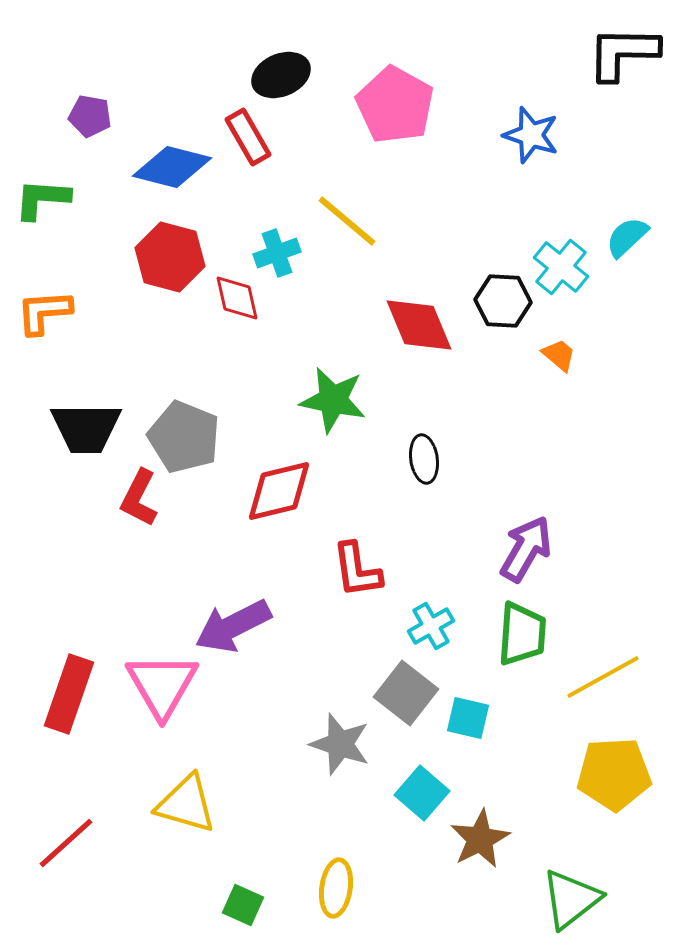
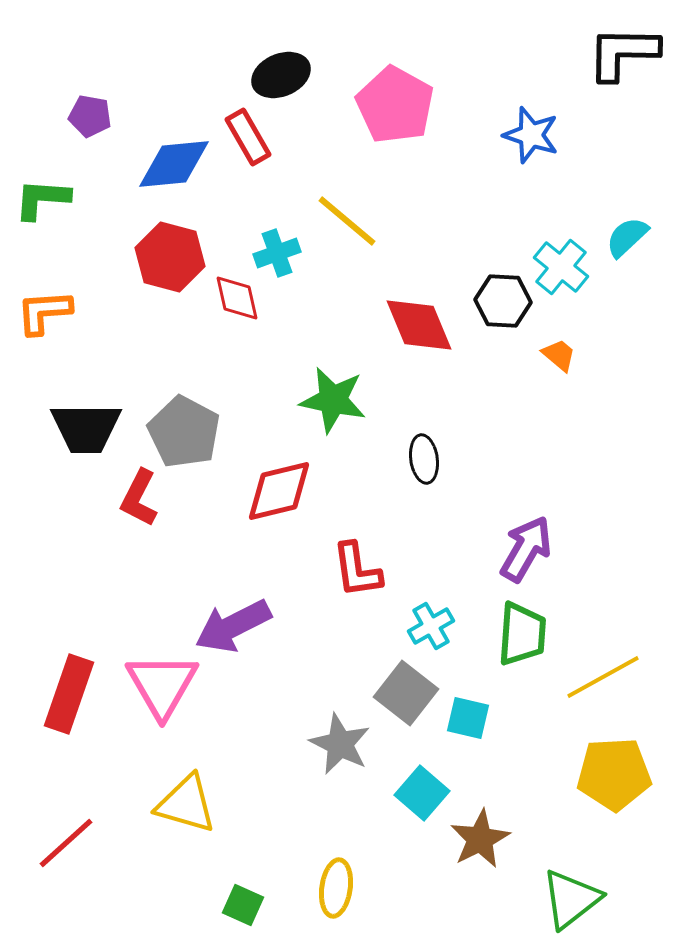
blue diamond at (172, 167): moved 2 px right, 3 px up; rotated 20 degrees counterclockwise
gray pentagon at (184, 437): moved 5 px up; rotated 6 degrees clockwise
gray star at (340, 744): rotated 8 degrees clockwise
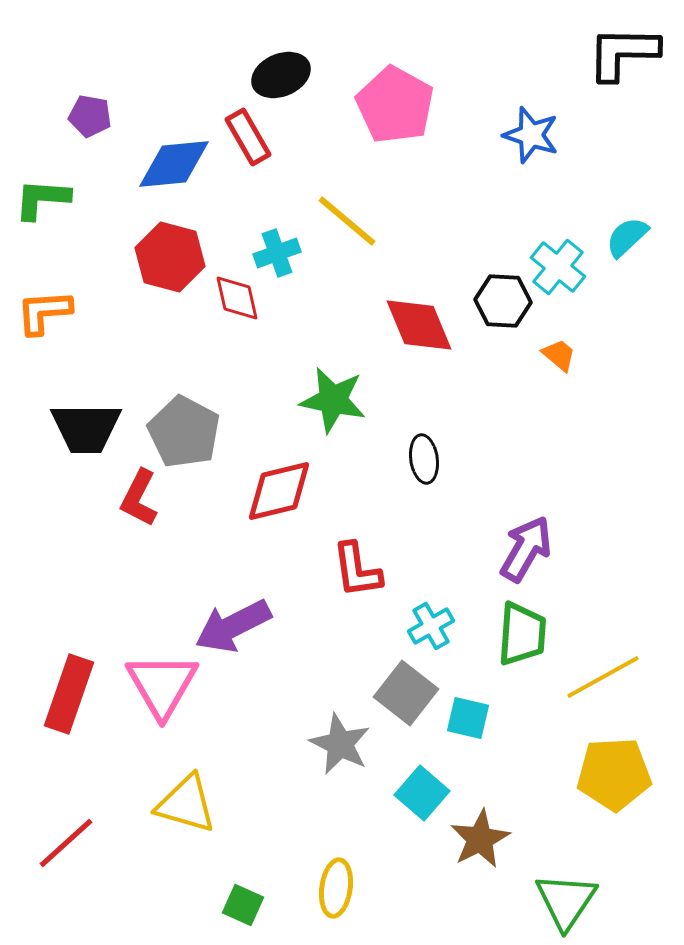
cyan cross at (561, 267): moved 3 px left
green triangle at (571, 899): moved 5 px left, 2 px down; rotated 18 degrees counterclockwise
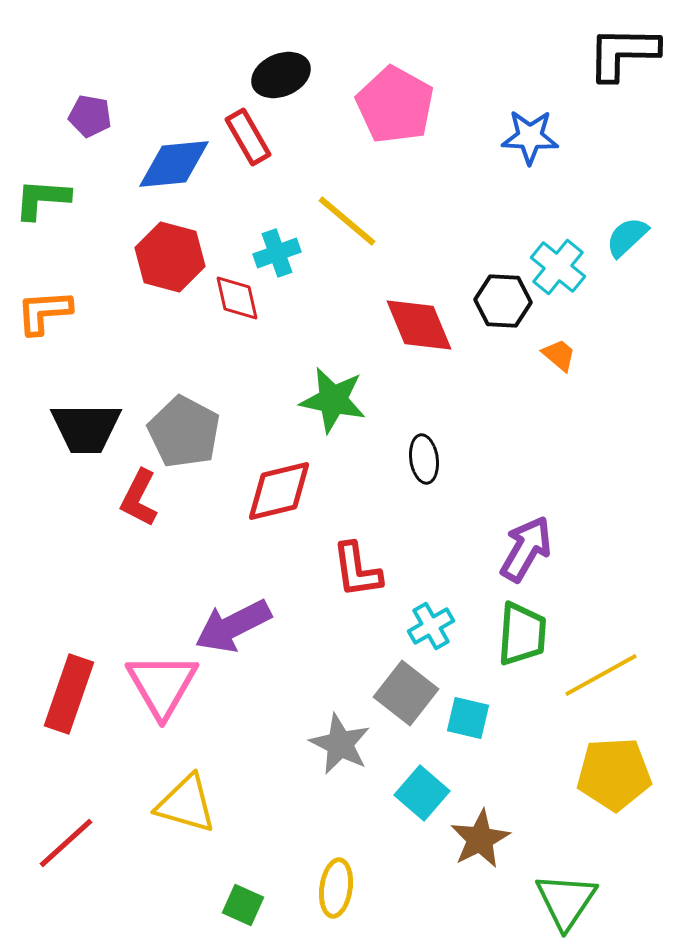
blue star at (531, 135): moved 1 px left, 2 px down; rotated 16 degrees counterclockwise
yellow line at (603, 677): moved 2 px left, 2 px up
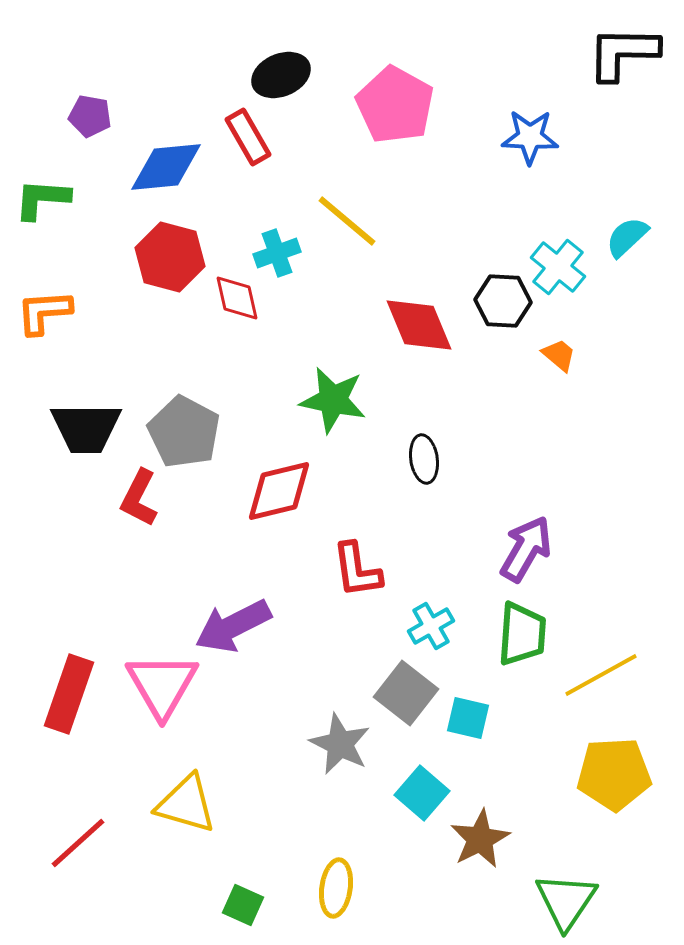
blue diamond at (174, 164): moved 8 px left, 3 px down
red line at (66, 843): moved 12 px right
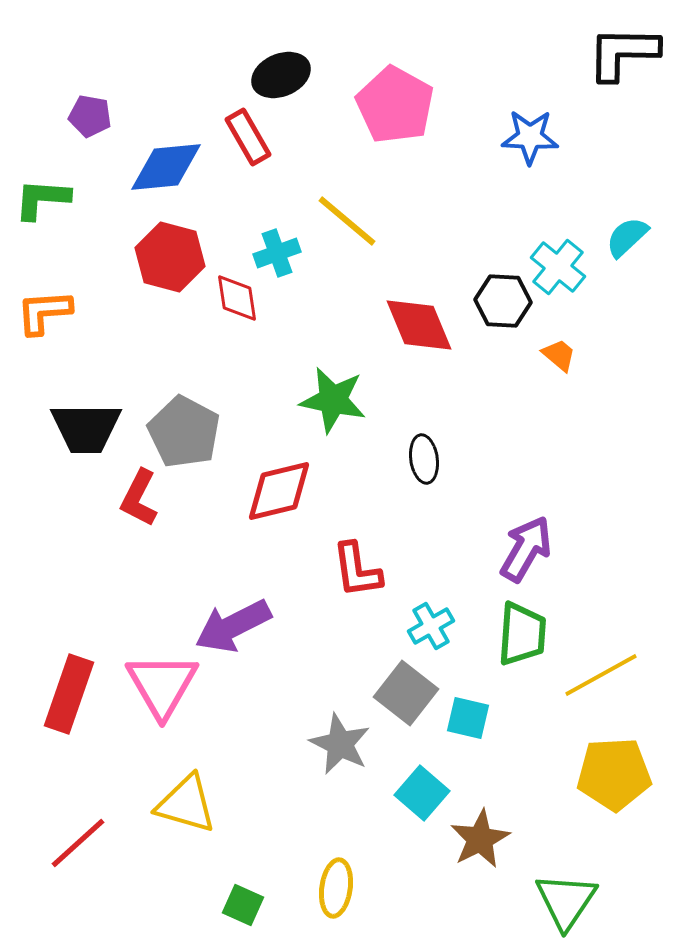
red diamond at (237, 298): rotated 4 degrees clockwise
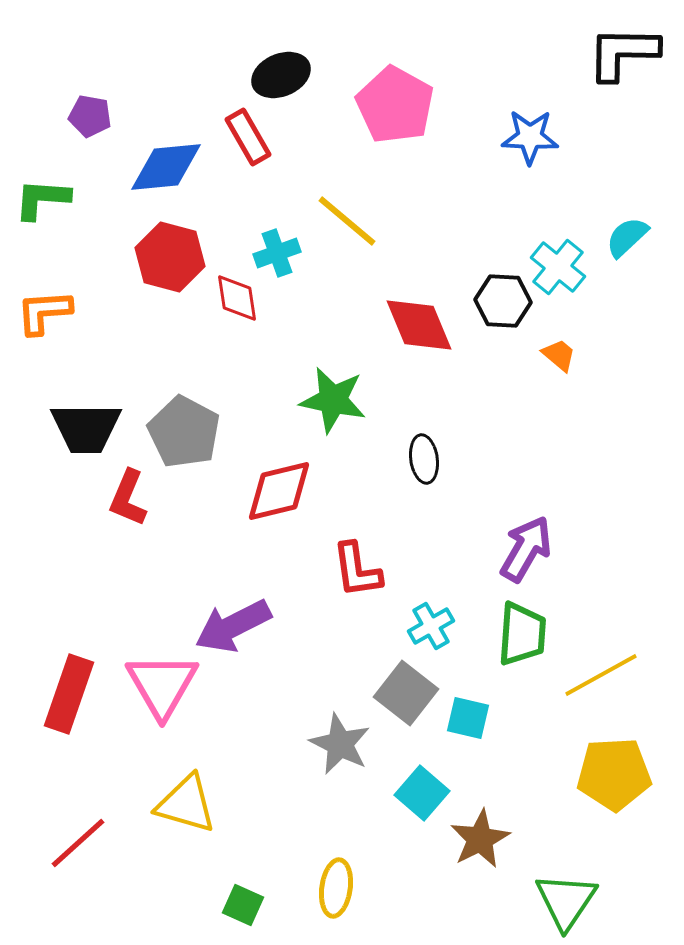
red L-shape at (139, 498): moved 11 px left; rotated 4 degrees counterclockwise
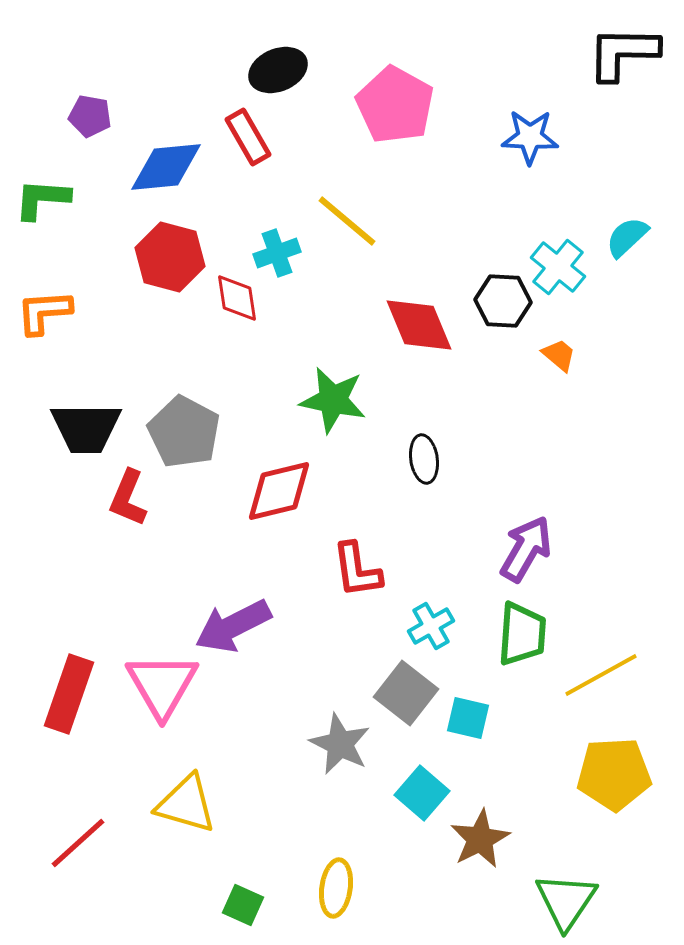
black ellipse at (281, 75): moved 3 px left, 5 px up
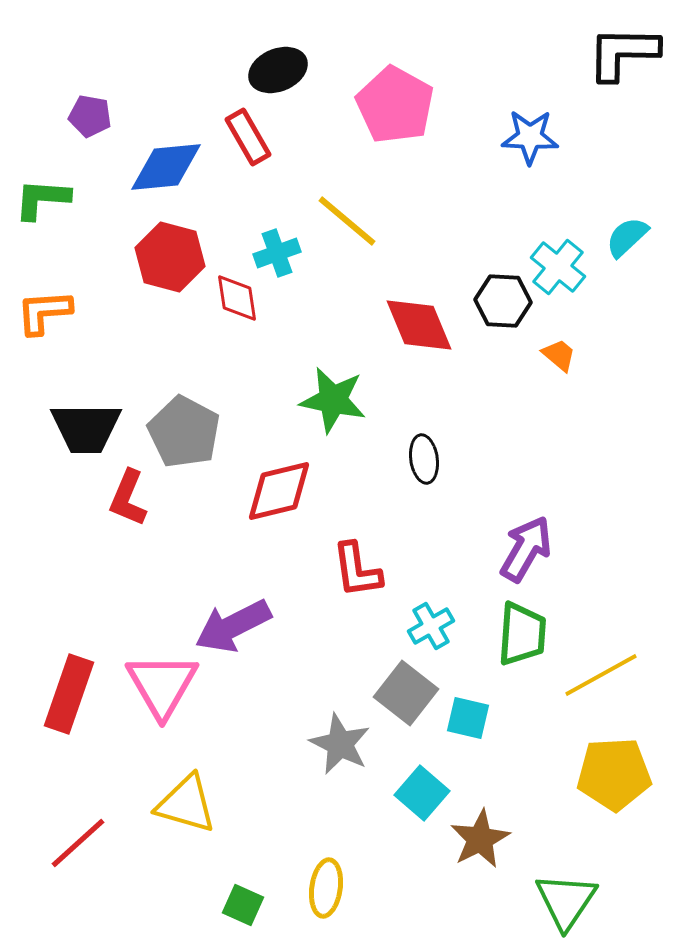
yellow ellipse at (336, 888): moved 10 px left
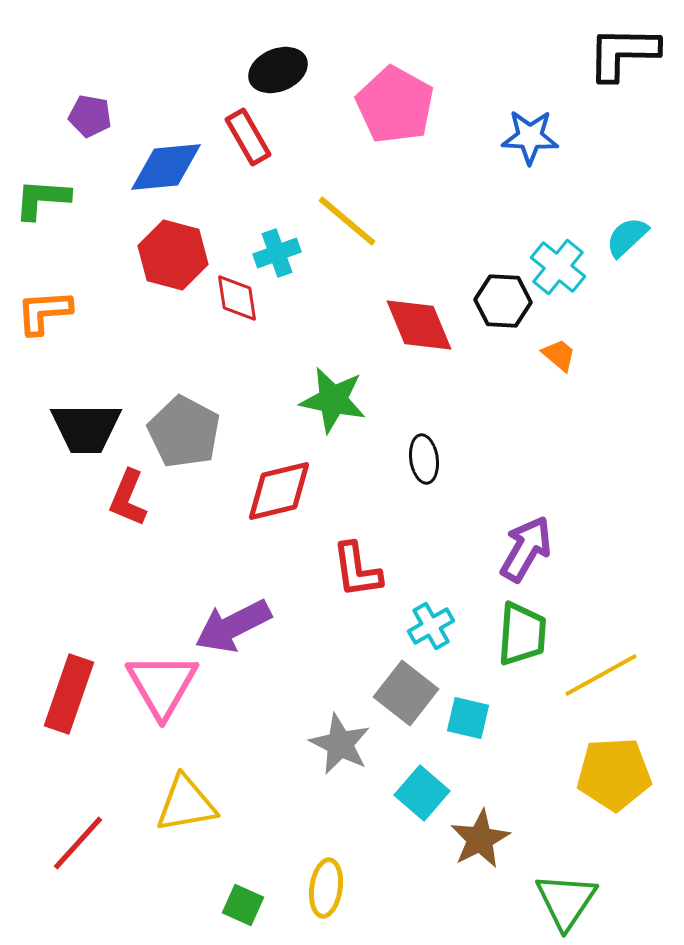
red hexagon at (170, 257): moved 3 px right, 2 px up
yellow triangle at (186, 804): rotated 26 degrees counterclockwise
red line at (78, 843): rotated 6 degrees counterclockwise
